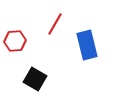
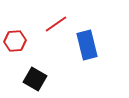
red line: moved 1 px right; rotated 25 degrees clockwise
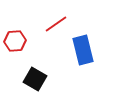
blue rectangle: moved 4 px left, 5 px down
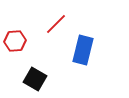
red line: rotated 10 degrees counterclockwise
blue rectangle: rotated 28 degrees clockwise
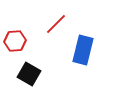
black square: moved 6 px left, 5 px up
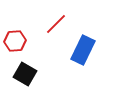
blue rectangle: rotated 12 degrees clockwise
black square: moved 4 px left
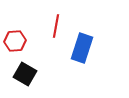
red line: moved 2 px down; rotated 35 degrees counterclockwise
blue rectangle: moved 1 px left, 2 px up; rotated 8 degrees counterclockwise
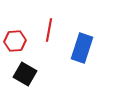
red line: moved 7 px left, 4 px down
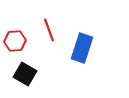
red line: rotated 30 degrees counterclockwise
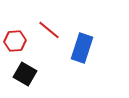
red line: rotated 30 degrees counterclockwise
